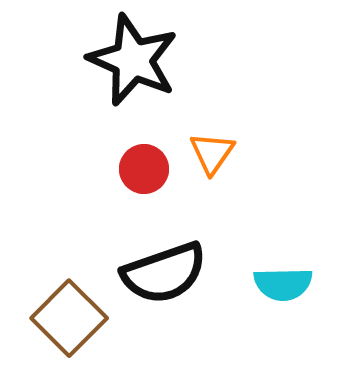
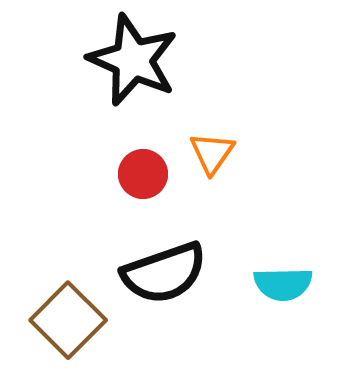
red circle: moved 1 px left, 5 px down
brown square: moved 1 px left, 2 px down
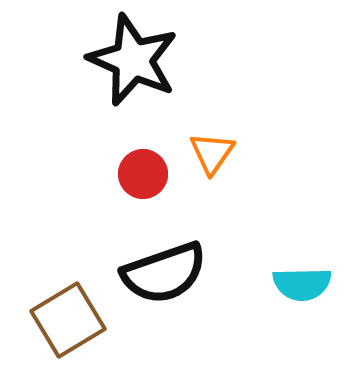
cyan semicircle: moved 19 px right
brown square: rotated 14 degrees clockwise
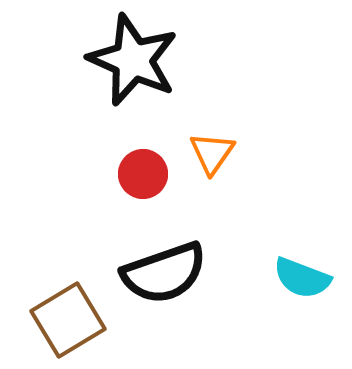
cyan semicircle: moved 6 px up; rotated 22 degrees clockwise
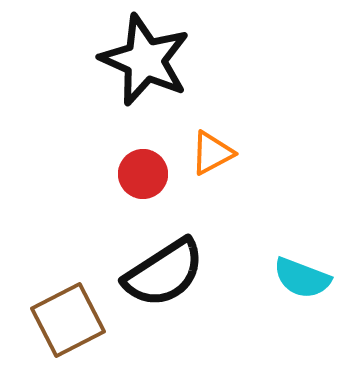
black star: moved 12 px right
orange triangle: rotated 27 degrees clockwise
black semicircle: rotated 14 degrees counterclockwise
brown square: rotated 4 degrees clockwise
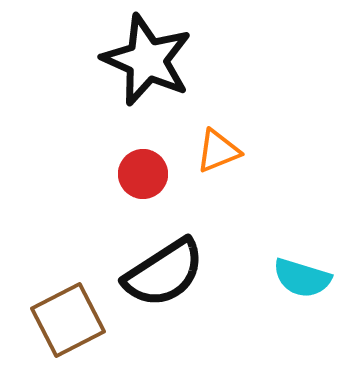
black star: moved 2 px right
orange triangle: moved 6 px right, 2 px up; rotated 6 degrees clockwise
cyan semicircle: rotated 4 degrees counterclockwise
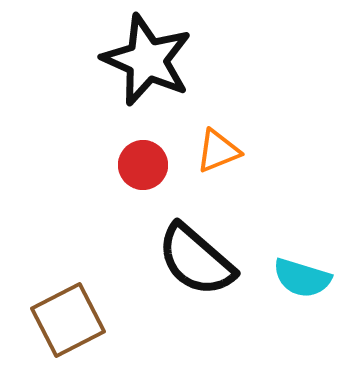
red circle: moved 9 px up
black semicircle: moved 32 px right, 13 px up; rotated 74 degrees clockwise
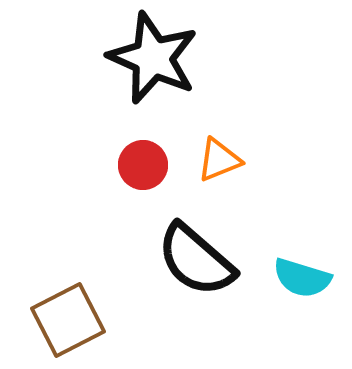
black star: moved 6 px right, 2 px up
orange triangle: moved 1 px right, 9 px down
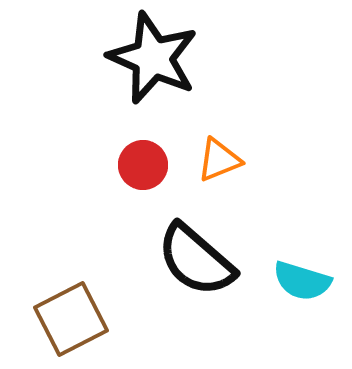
cyan semicircle: moved 3 px down
brown square: moved 3 px right, 1 px up
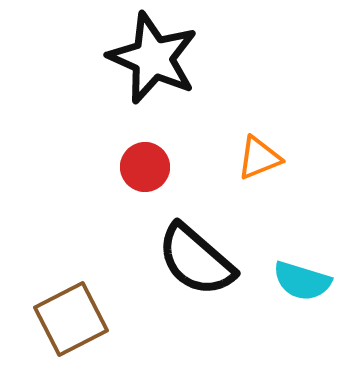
orange triangle: moved 40 px right, 2 px up
red circle: moved 2 px right, 2 px down
